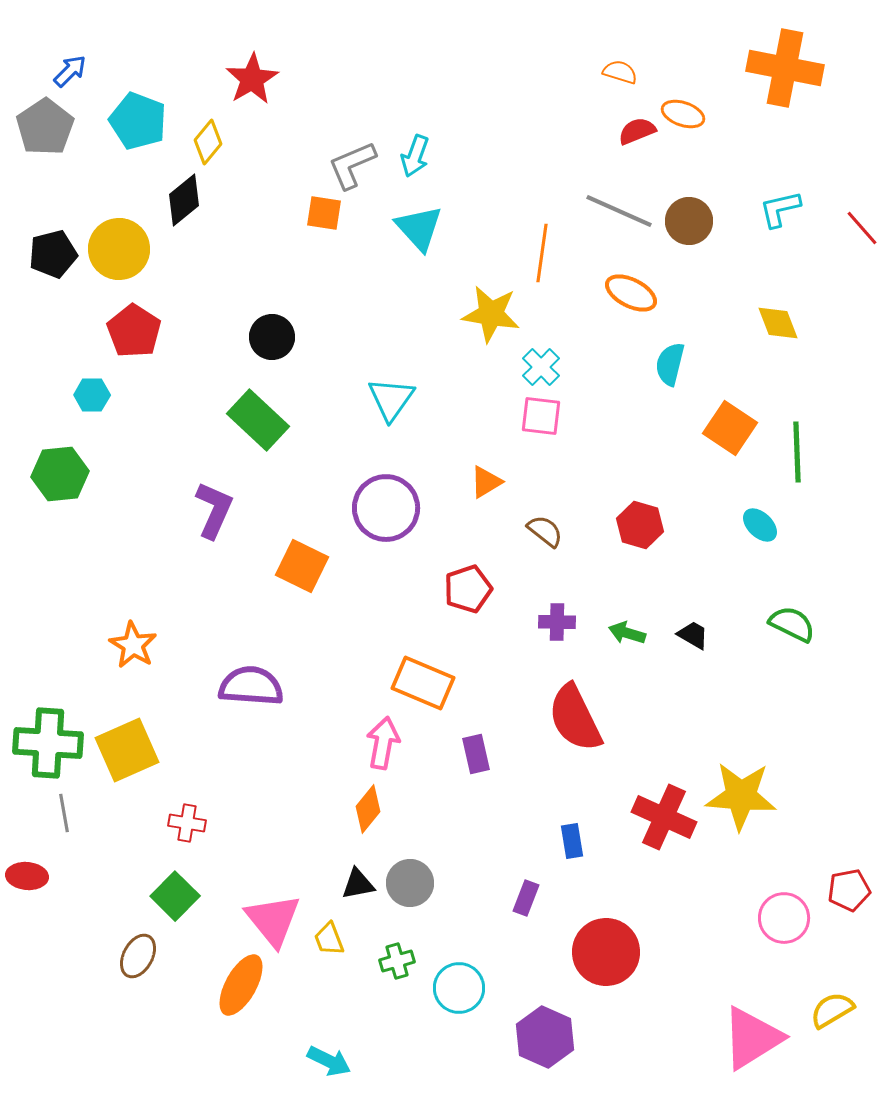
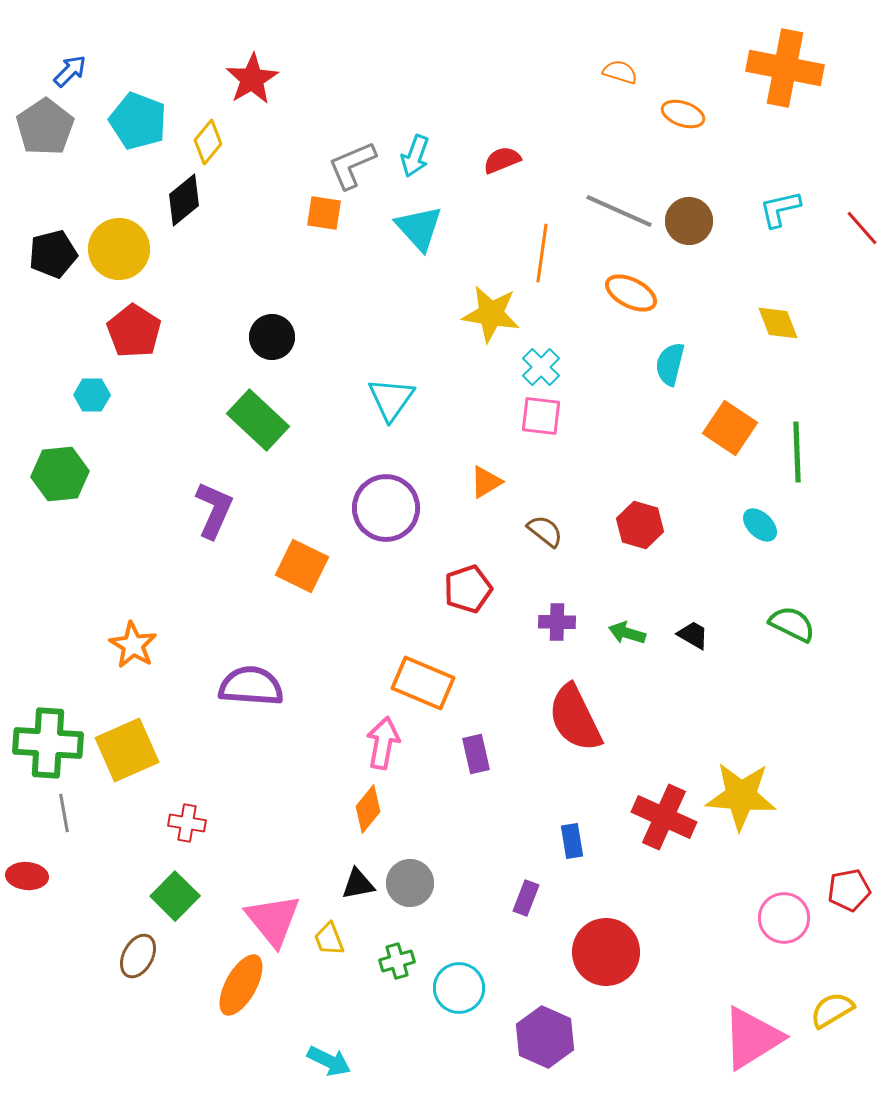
red semicircle at (637, 131): moved 135 px left, 29 px down
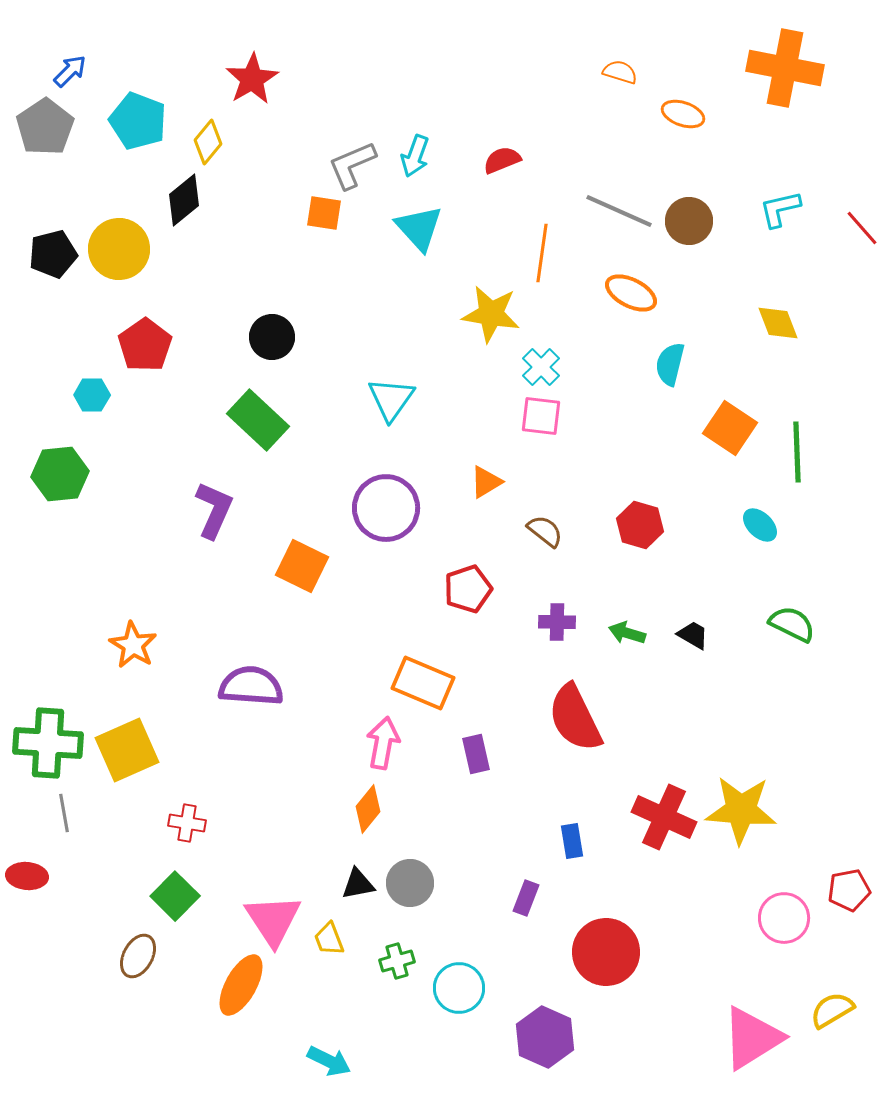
red pentagon at (134, 331): moved 11 px right, 14 px down; rotated 4 degrees clockwise
yellow star at (741, 796): moved 14 px down
pink triangle at (273, 920): rotated 6 degrees clockwise
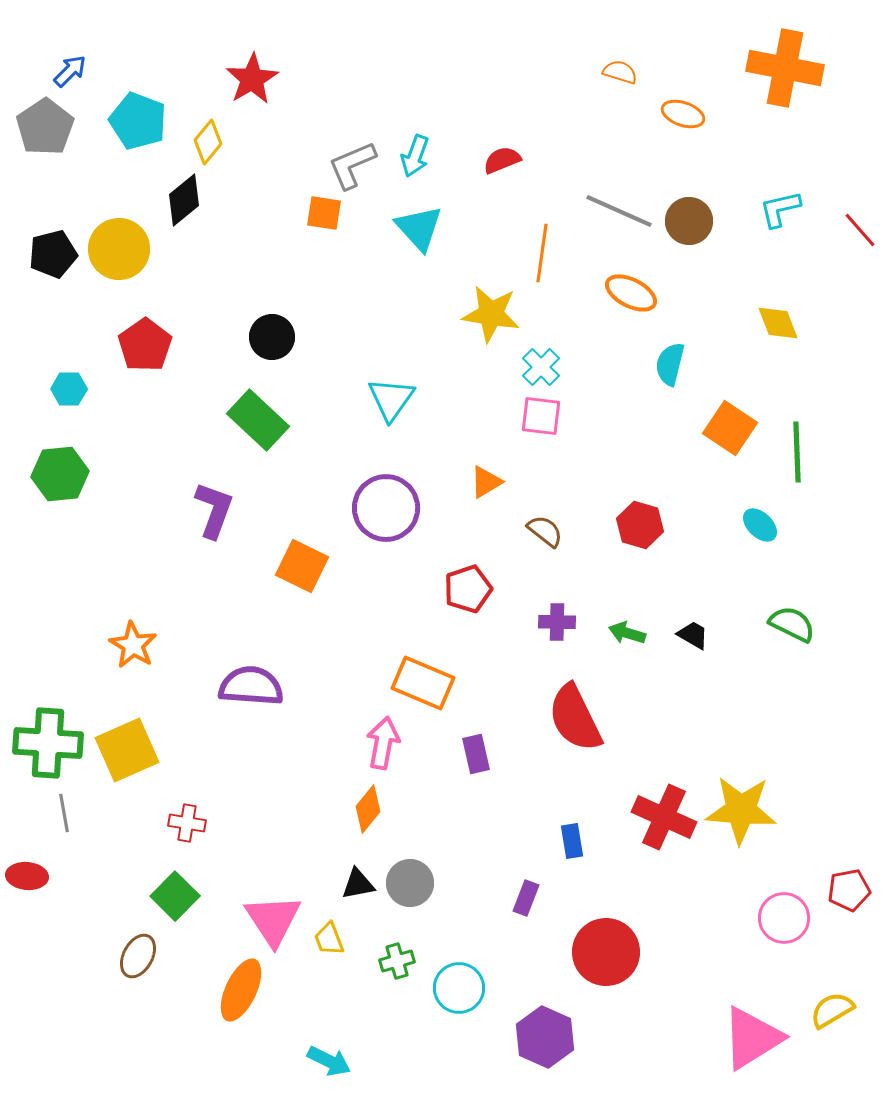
red line at (862, 228): moved 2 px left, 2 px down
cyan hexagon at (92, 395): moved 23 px left, 6 px up
purple L-shape at (214, 510): rotated 4 degrees counterclockwise
orange ellipse at (241, 985): moved 5 px down; rotated 4 degrees counterclockwise
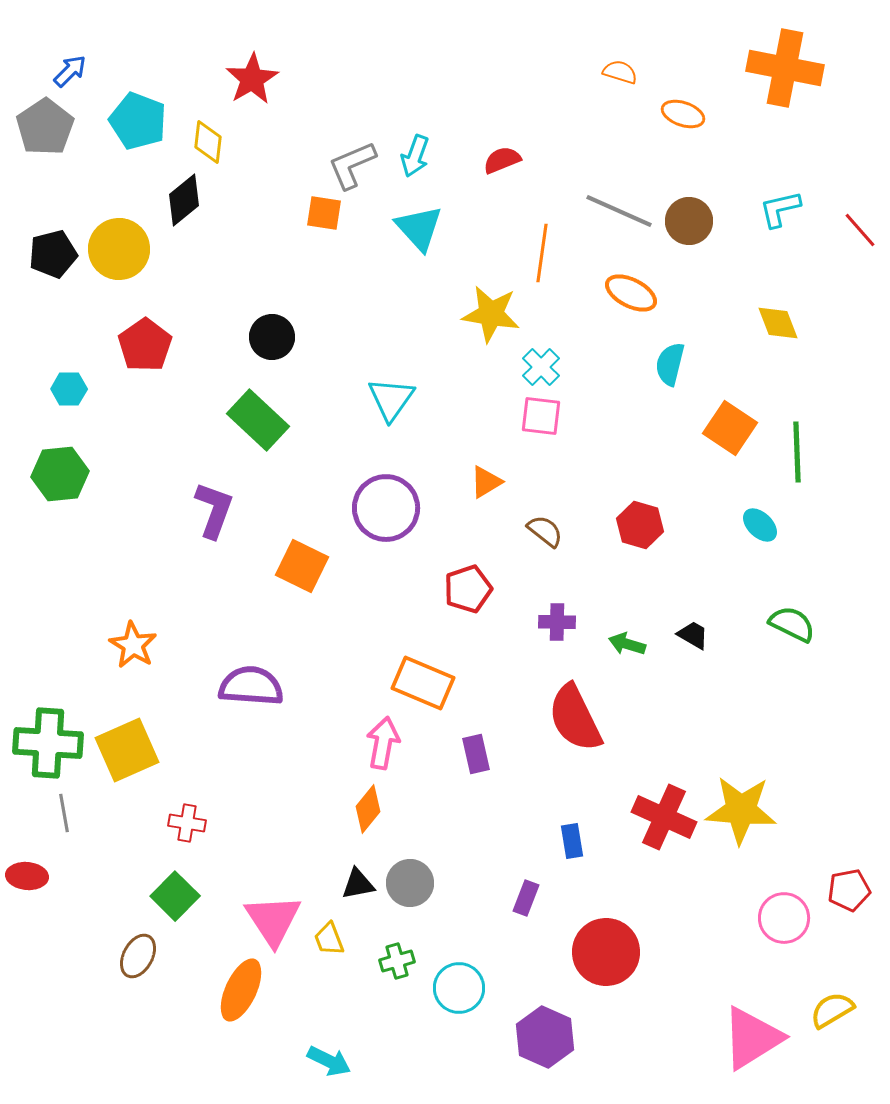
yellow diamond at (208, 142): rotated 33 degrees counterclockwise
green arrow at (627, 633): moved 11 px down
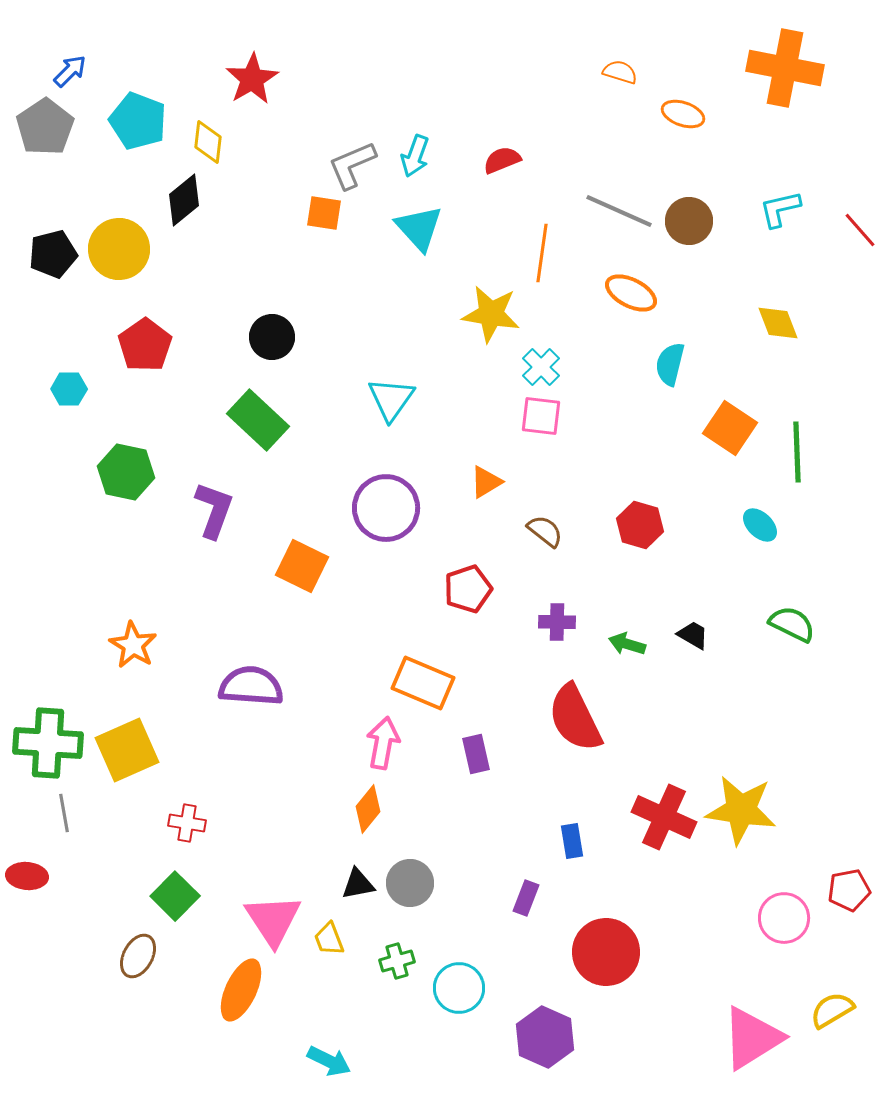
green hexagon at (60, 474): moved 66 px right, 2 px up; rotated 18 degrees clockwise
yellow star at (741, 810): rotated 4 degrees clockwise
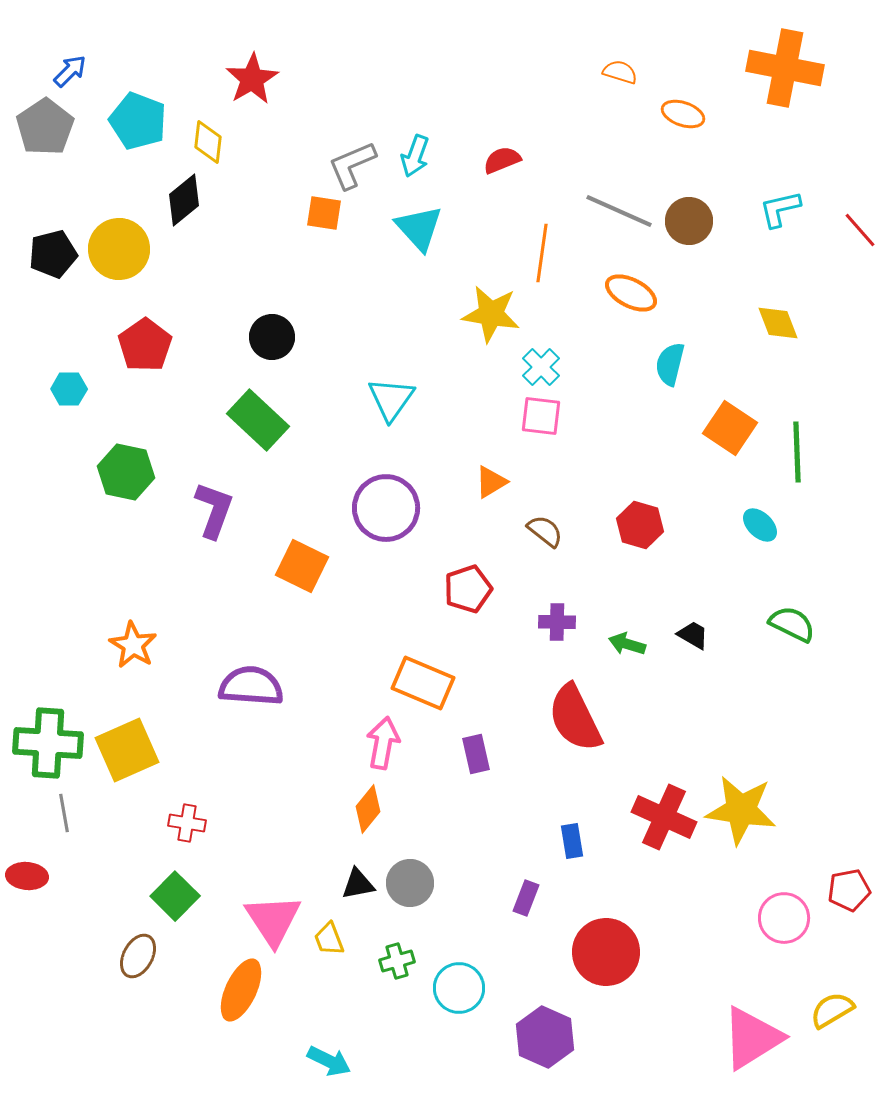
orange triangle at (486, 482): moved 5 px right
